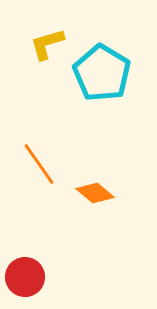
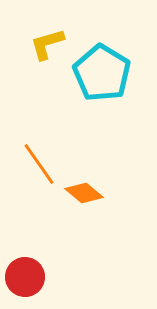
orange diamond: moved 11 px left
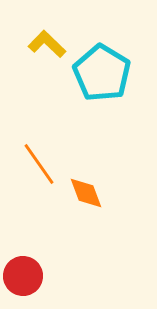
yellow L-shape: rotated 60 degrees clockwise
orange diamond: moved 2 px right; rotated 30 degrees clockwise
red circle: moved 2 px left, 1 px up
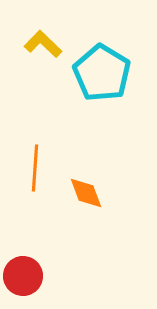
yellow L-shape: moved 4 px left
orange line: moved 4 px left, 4 px down; rotated 39 degrees clockwise
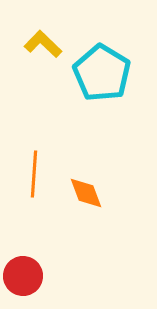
orange line: moved 1 px left, 6 px down
